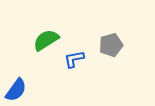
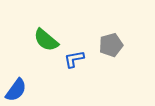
green semicircle: rotated 108 degrees counterclockwise
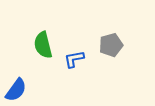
green semicircle: moved 3 px left, 5 px down; rotated 36 degrees clockwise
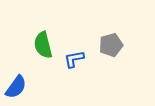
blue semicircle: moved 3 px up
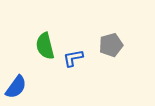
green semicircle: moved 2 px right, 1 px down
blue L-shape: moved 1 px left, 1 px up
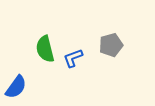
green semicircle: moved 3 px down
blue L-shape: rotated 10 degrees counterclockwise
